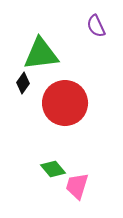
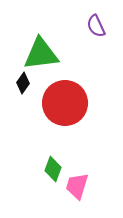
green diamond: rotated 60 degrees clockwise
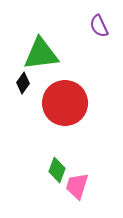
purple semicircle: moved 3 px right
green diamond: moved 4 px right, 1 px down
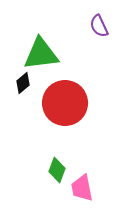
black diamond: rotated 15 degrees clockwise
pink trapezoid: moved 5 px right, 2 px down; rotated 28 degrees counterclockwise
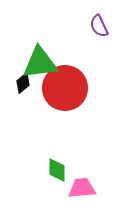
green triangle: moved 1 px left, 9 px down
red circle: moved 15 px up
green diamond: rotated 20 degrees counterclockwise
pink trapezoid: rotated 96 degrees clockwise
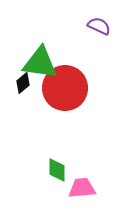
purple semicircle: rotated 140 degrees clockwise
green triangle: rotated 15 degrees clockwise
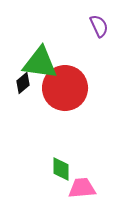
purple semicircle: rotated 40 degrees clockwise
green diamond: moved 4 px right, 1 px up
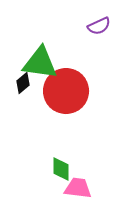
purple semicircle: rotated 90 degrees clockwise
red circle: moved 1 px right, 3 px down
pink trapezoid: moved 4 px left; rotated 12 degrees clockwise
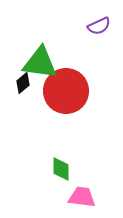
pink trapezoid: moved 4 px right, 9 px down
